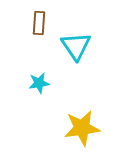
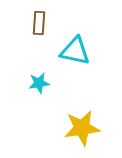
cyan triangle: moved 1 px left, 5 px down; rotated 44 degrees counterclockwise
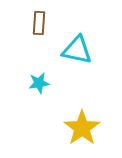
cyan triangle: moved 2 px right, 1 px up
yellow star: rotated 27 degrees counterclockwise
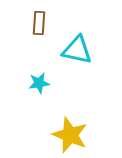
yellow star: moved 12 px left, 7 px down; rotated 15 degrees counterclockwise
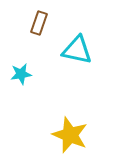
brown rectangle: rotated 15 degrees clockwise
cyan star: moved 18 px left, 9 px up
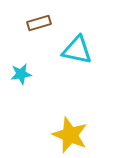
brown rectangle: rotated 55 degrees clockwise
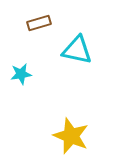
yellow star: moved 1 px right, 1 px down
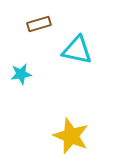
brown rectangle: moved 1 px down
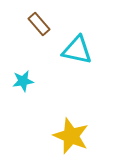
brown rectangle: rotated 65 degrees clockwise
cyan star: moved 2 px right, 7 px down
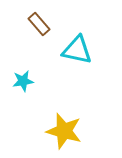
yellow star: moved 7 px left, 5 px up; rotated 6 degrees counterclockwise
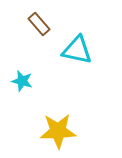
cyan star: moved 1 px left; rotated 25 degrees clockwise
yellow star: moved 6 px left; rotated 18 degrees counterclockwise
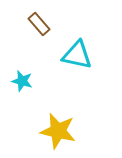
cyan triangle: moved 5 px down
yellow star: rotated 15 degrees clockwise
